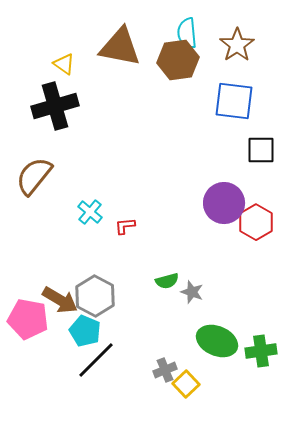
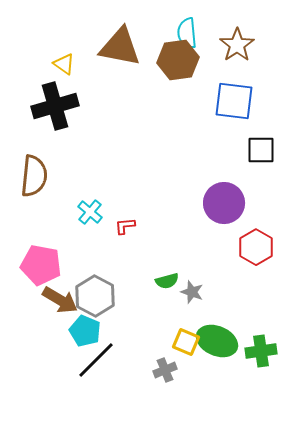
brown semicircle: rotated 147 degrees clockwise
red hexagon: moved 25 px down
pink pentagon: moved 13 px right, 54 px up
yellow square: moved 42 px up; rotated 24 degrees counterclockwise
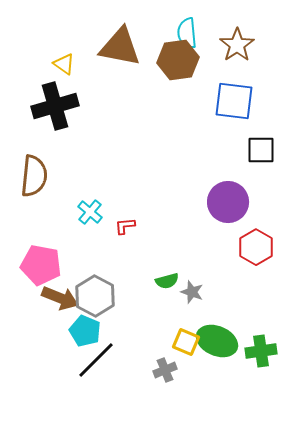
purple circle: moved 4 px right, 1 px up
brown arrow: moved 2 px up; rotated 9 degrees counterclockwise
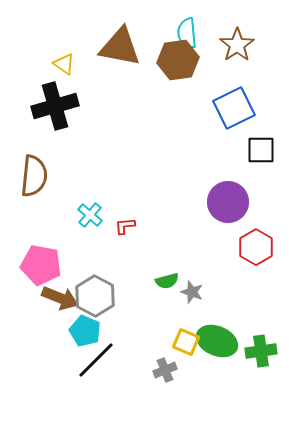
blue square: moved 7 px down; rotated 33 degrees counterclockwise
cyan cross: moved 3 px down
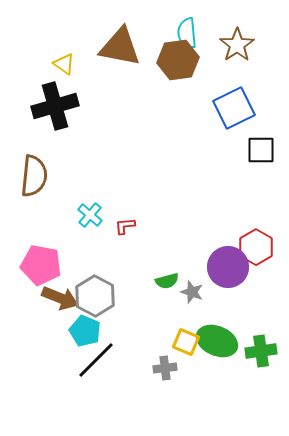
purple circle: moved 65 px down
gray cross: moved 2 px up; rotated 15 degrees clockwise
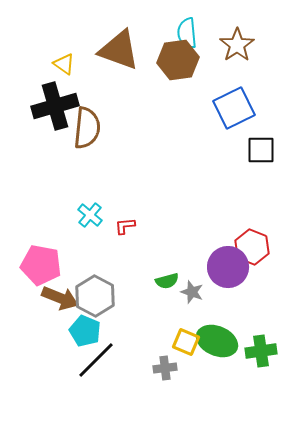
brown triangle: moved 1 px left, 3 px down; rotated 9 degrees clockwise
brown semicircle: moved 53 px right, 48 px up
red hexagon: moved 4 px left; rotated 8 degrees counterclockwise
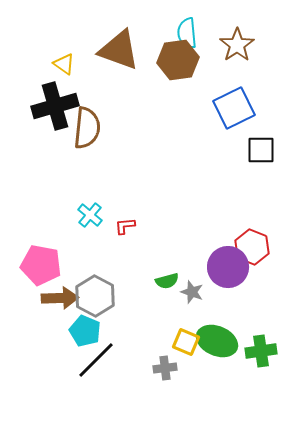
brown arrow: rotated 24 degrees counterclockwise
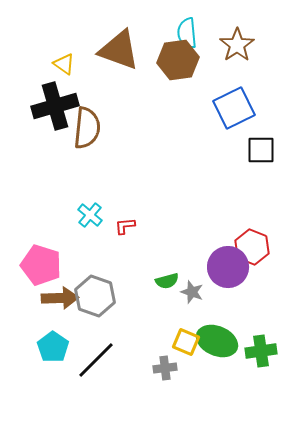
pink pentagon: rotated 6 degrees clockwise
gray hexagon: rotated 9 degrees counterclockwise
cyan pentagon: moved 32 px left, 16 px down; rotated 12 degrees clockwise
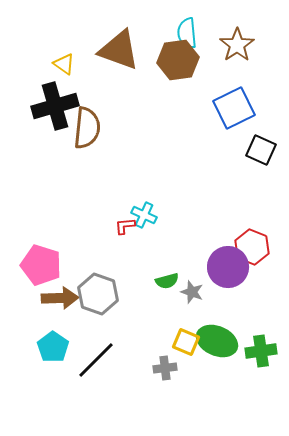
black square: rotated 24 degrees clockwise
cyan cross: moved 54 px right; rotated 15 degrees counterclockwise
gray hexagon: moved 3 px right, 2 px up
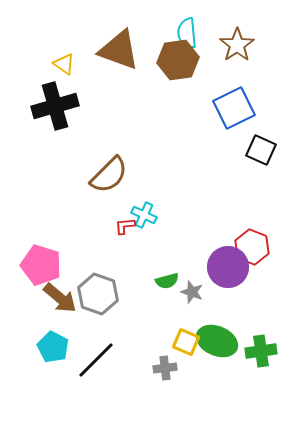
brown semicircle: moved 22 px right, 47 px down; rotated 39 degrees clockwise
brown arrow: rotated 42 degrees clockwise
cyan pentagon: rotated 8 degrees counterclockwise
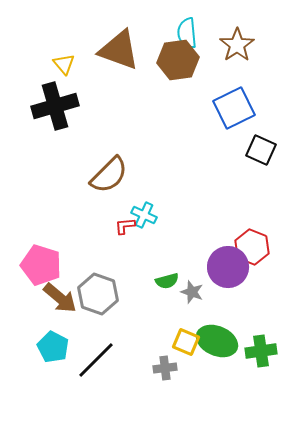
yellow triangle: rotated 15 degrees clockwise
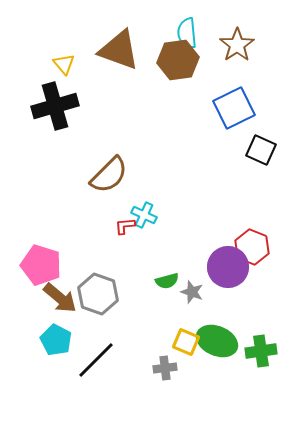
cyan pentagon: moved 3 px right, 7 px up
